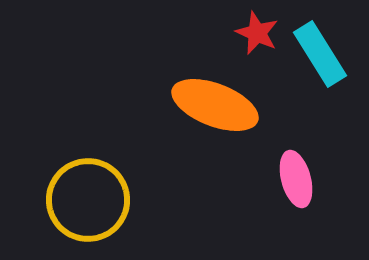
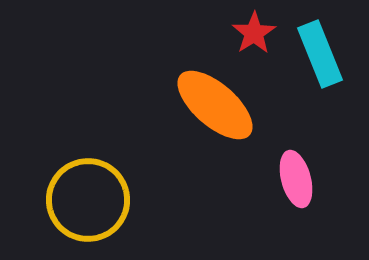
red star: moved 3 px left; rotated 15 degrees clockwise
cyan rectangle: rotated 10 degrees clockwise
orange ellipse: rotated 20 degrees clockwise
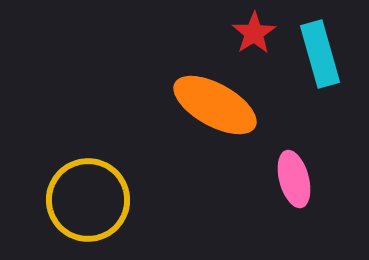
cyan rectangle: rotated 6 degrees clockwise
orange ellipse: rotated 12 degrees counterclockwise
pink ellipse: moved 2 px left
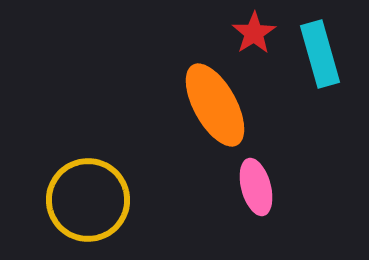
orange ellipse: rotated 32 degrees clockwise
pink ellipse: moved 38 px left, 8 px down
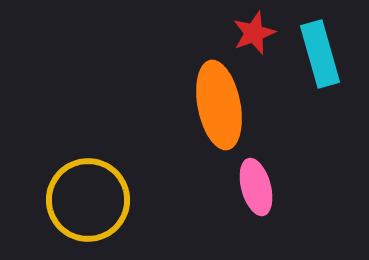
red star: rotated 12 degrees clockwise
orange ellipse: moved 4 px right; rotated 18 degrees clockwise
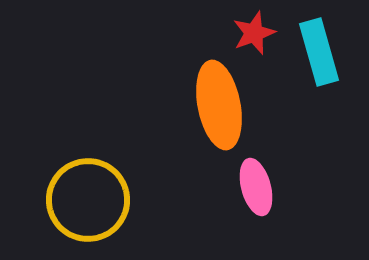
cyan rectangle: moved 1 px left, 2 px up
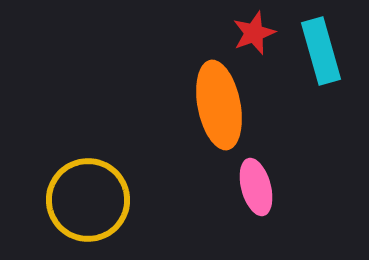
cyan rectangle: moved 2 px right, 1 px up
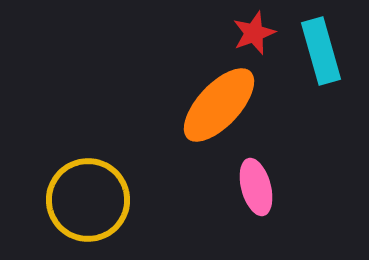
orange ellipse: rotated 54 degrees clockwise
